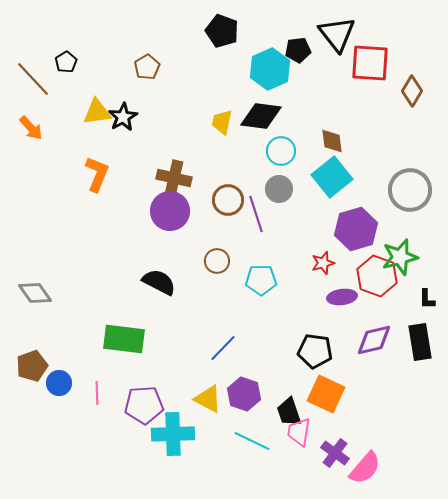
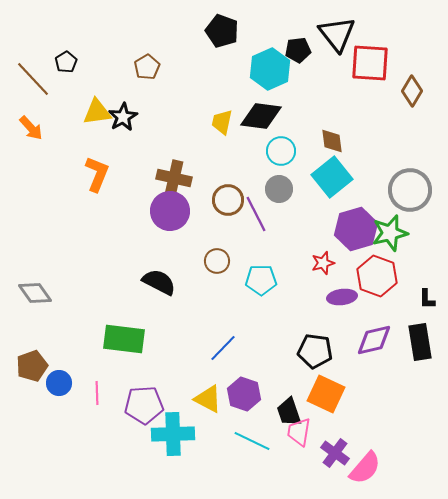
purple line at (256, 214): rotated 9 degrees counterclockwise
green star at (400, 257): moved 10 px left, 24 px up
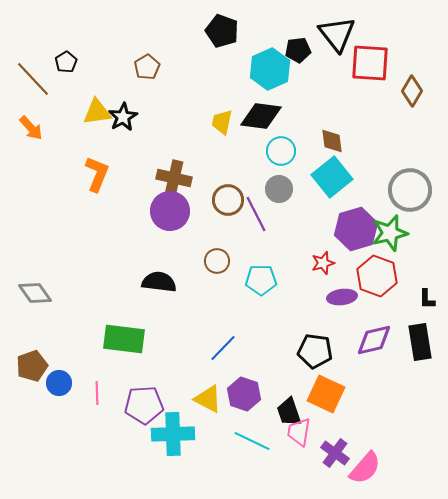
black semicircle at (159, 282): rotated 20 degrees counterclockwise
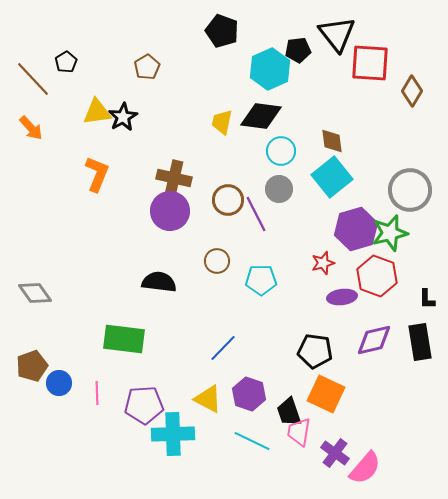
purple hexagon at (244, 394): moved 5 px right
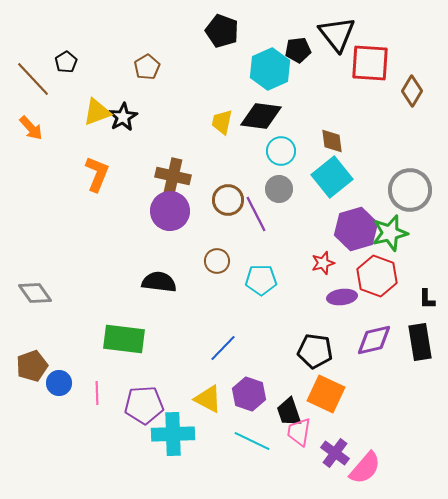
yellow triangle at (97, 112): rotated 12 degrees counterclockwise
brown cross at (174, 178): moved 1 px left, 2 px up
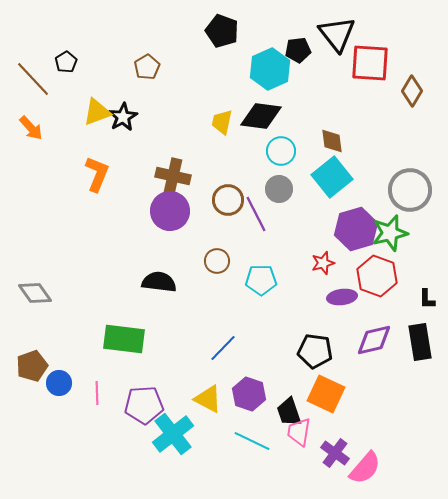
cyan cross at (173, 434): rotated 36 degrees counterclockwise
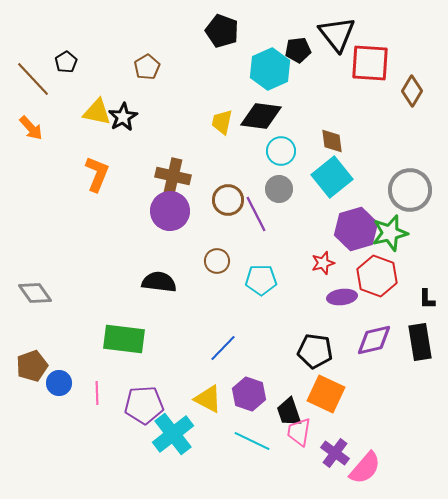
yellow triangle at (97, 112): rotated 32 degrees clockwise
